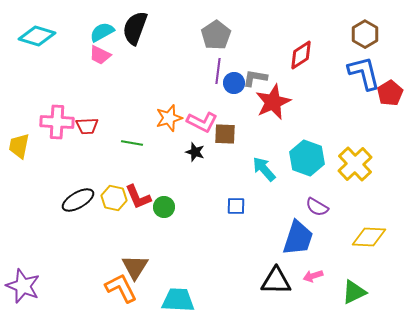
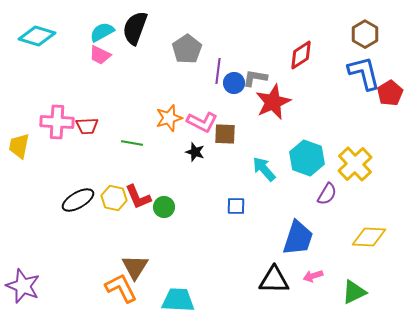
gray pentagon: moved 29 px left, 14 px down
purple semicircle: moved 10 px right, 13 px up; rotated 90 degrees counterclockwise
black triangle: moved 2 px left, 1 px up
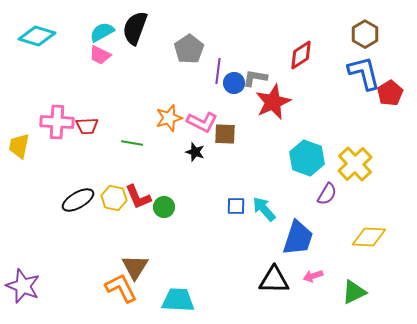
gray pentagon: moved 2 px right
cyan arrow: moved 40 px down
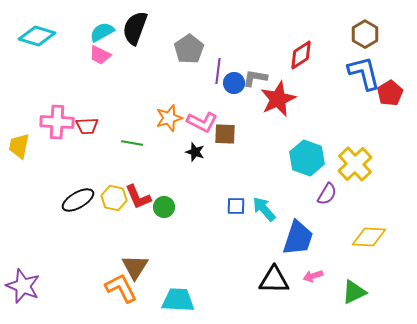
red star: moved 5 px right, 3 px up
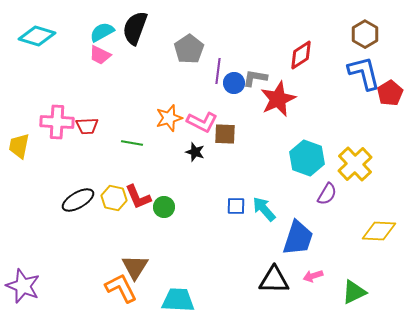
yellow diamond: moved 10 px right, 6 px up
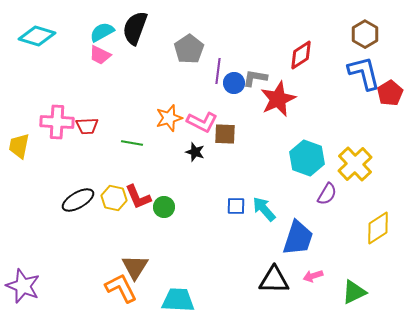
yellow diamond: moved 1 px left, 3 px up; rotated 36 degrees counterclockwise
